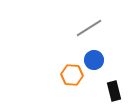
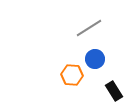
blue circle: moved 1 px right, 1 px up
black rectangle: rotated 18 degrees counterclockwise
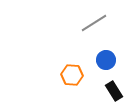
gray line: moved 5 px right, 5 px up
blue circle: moved 11 px right, 1 px down
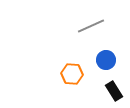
gray line: moved 3 px left, 3 px down; rotated 8 degrees clockwise
orange hexagon: moved 1 px up
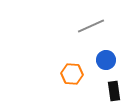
black rectangle: rotated 24 degrees clockwise
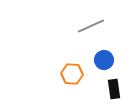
blue circle: moved 2 px left
black rectangle: moved 2 px up
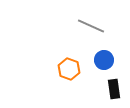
gray line: rotated 48 degrees clockwise
orange hexagon: moved 3 px left, 5 px up; rotated 15 degrees clockwise
